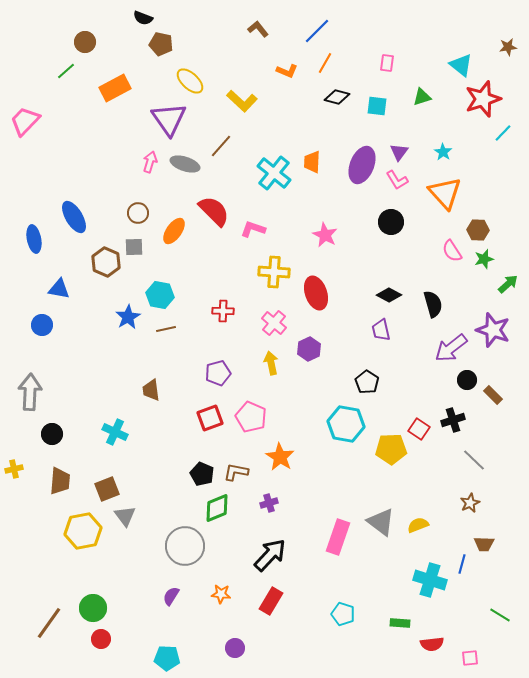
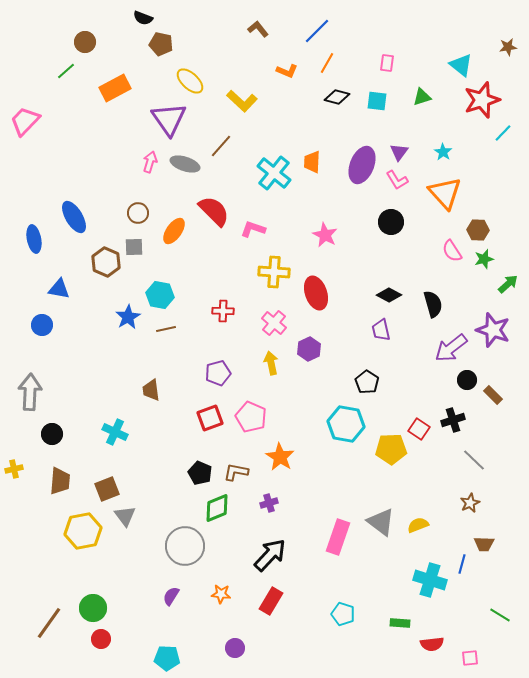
orange line at (325, 63): moved 2 px right
red star at (483, 99): moved 1 px left, 1 px down
cyan square at (377, 106): moved 5 px up
black pentagon at (202, 474): moved 2 px left, 1 px up
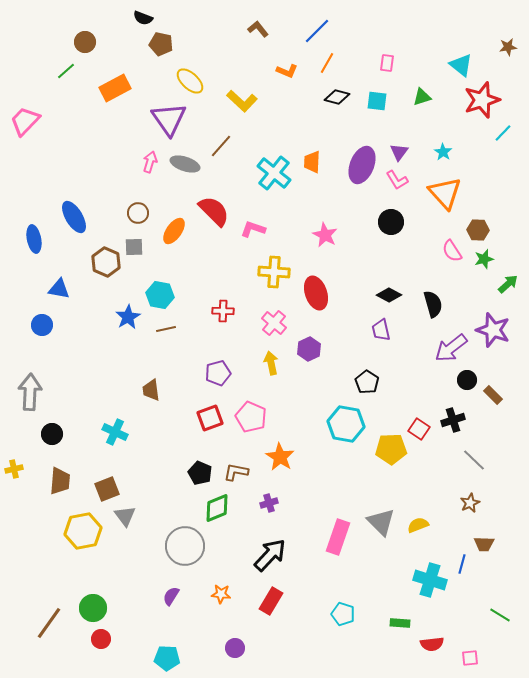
gray triangle at (381, 522): rotated 8 degrees clockwise
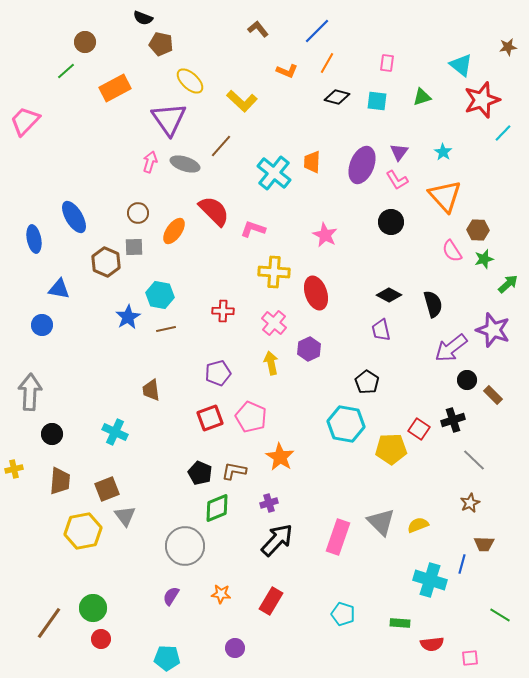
orange triangle at (445, 193): moved 3 px down
brown L-shape at (236, 472): moved 2 px left, 1 px up
black arrow at (270, 555): moved 7 px right, 15 px up
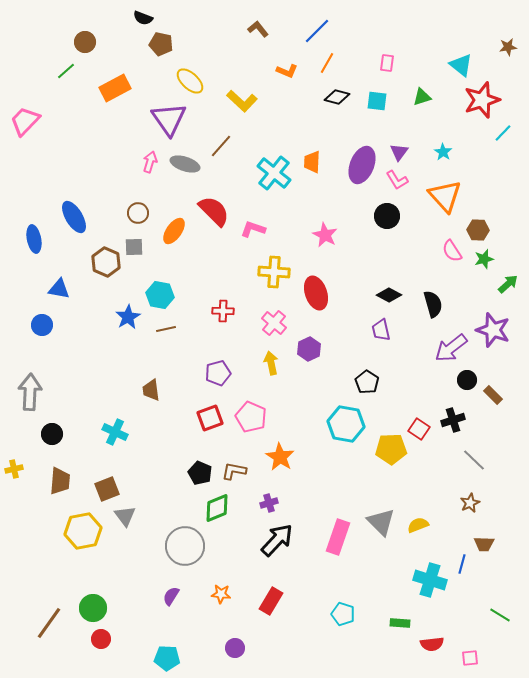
black circle at (391, 222): moved 4 px left, 6 px up
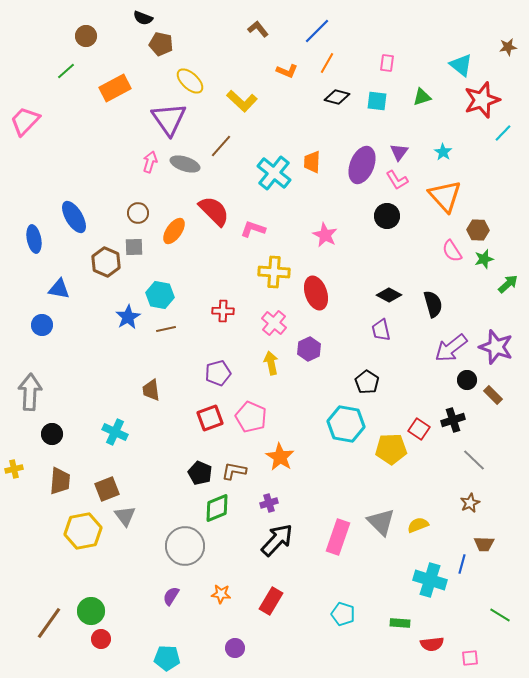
brown circle at (85, 42): moved 1 px right, 6 px up
purple star at (493, 330): moved 3 px right, 17 px down
green circle at (93, 608): moved 2 px left, 3 px down
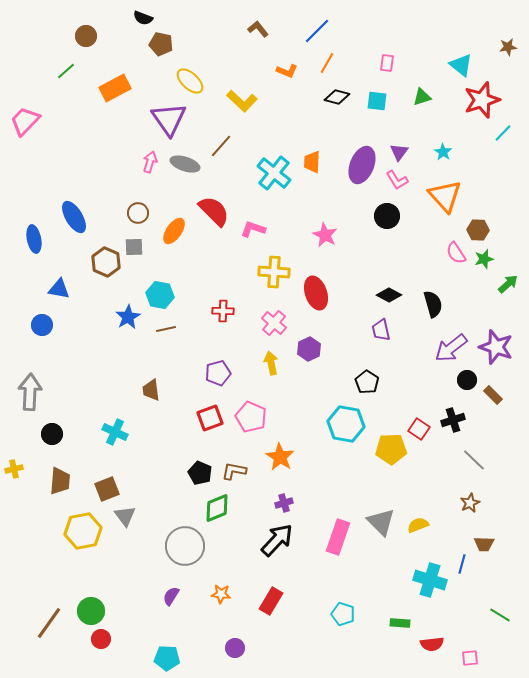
pink semicircle at (452, 251): moved 4 px right, 2 px down
purple cross at (269, 503): moved 15 px right
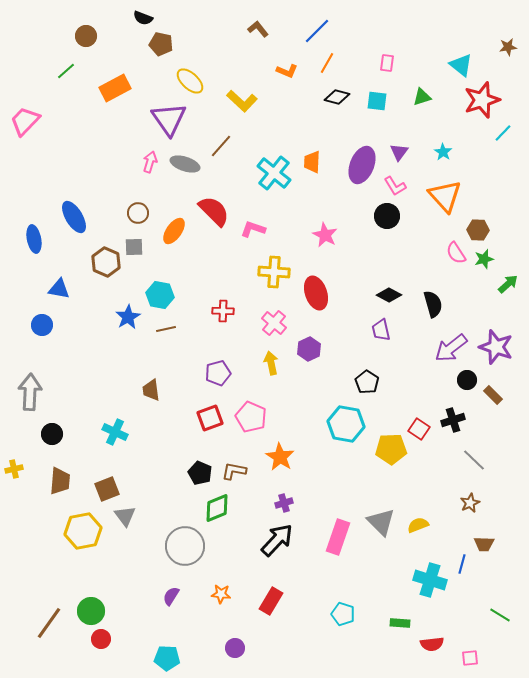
pink L-shape at (397, 180): moved 2 px left, 6 px down
